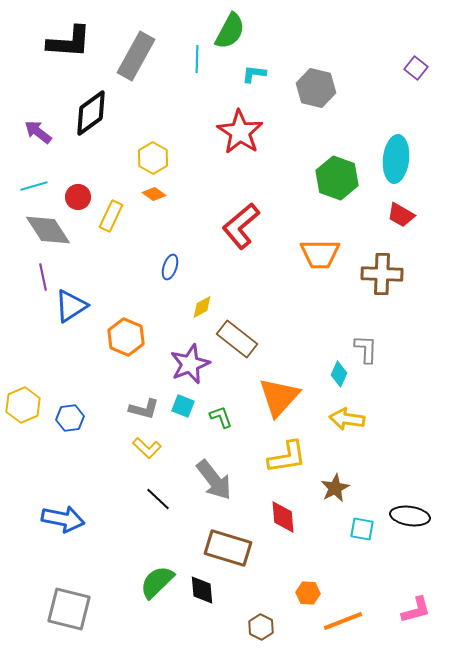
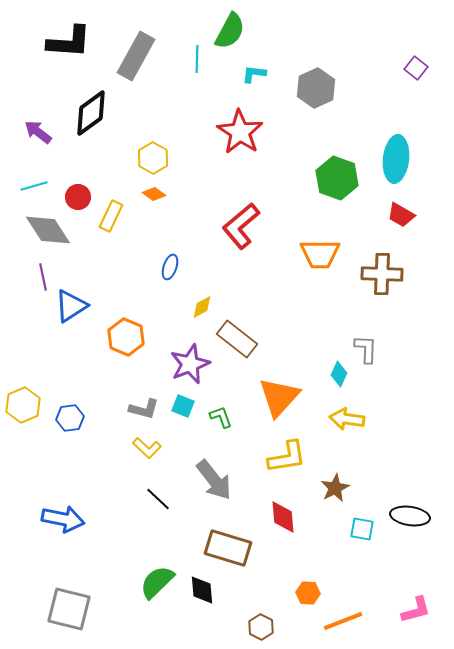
gray hexagon at (316, 88): rotated 21 degrees clockwise
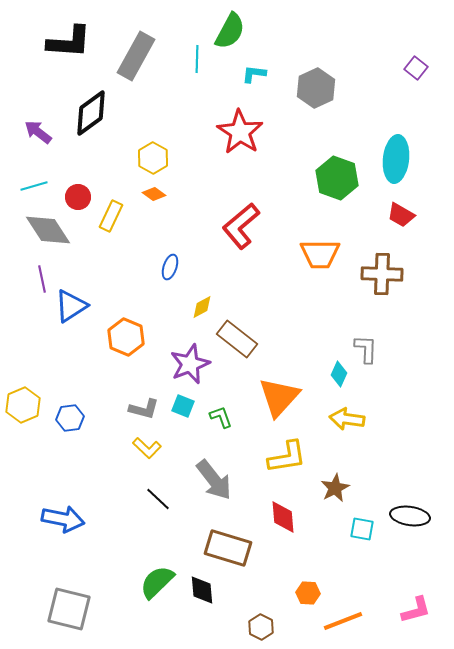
purple line at (43, 277): moved 1 px left, 2 px down
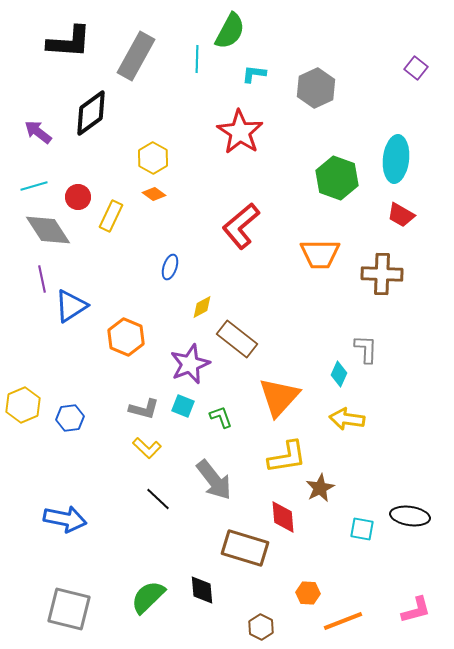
brown star at (335, 488): moved 15 px left
blue arrow at (63, 519): moved 2 px right
brown rectangle at (228, 548): moved 17 px right
green semicircle at (157, 582): moved 9 px left, 15 px down
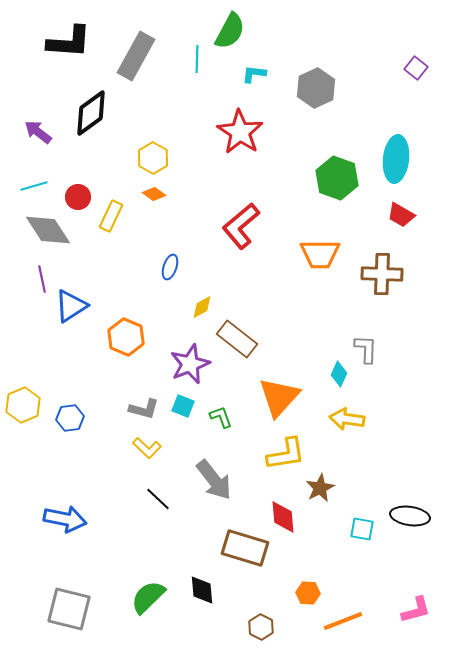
yellow L-shape at (287, 457): moved 1 px left, 3 px up
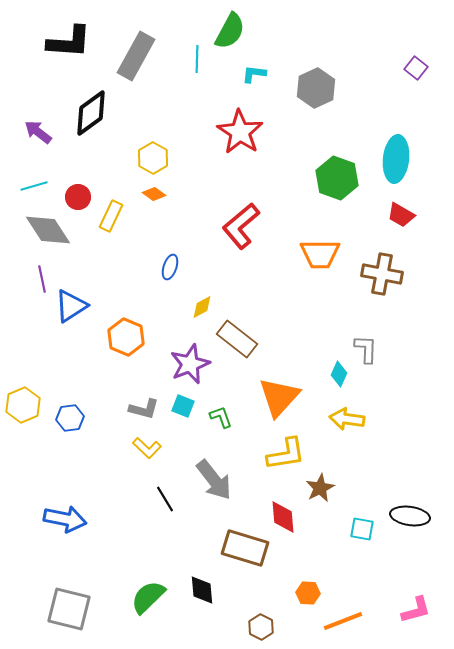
brown cross at (382, 274): rotated 9 degrees clockwise
black line at (158, 499): moved 7 px right; rotated 16 degrees clockwise
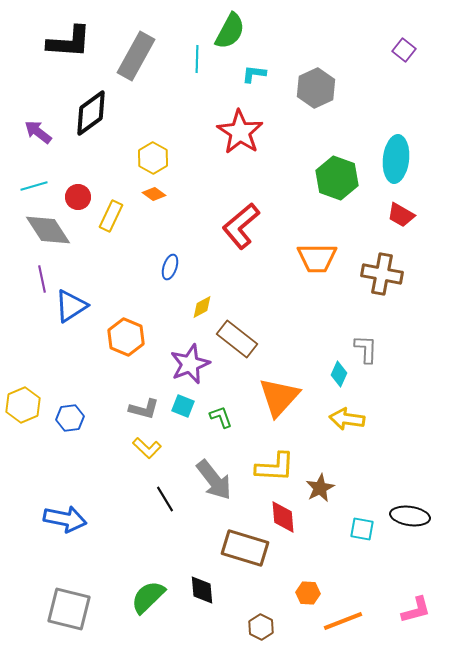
purple square at (416, 68): moved 12 px left, 18 px up
orange trapezoid at (320, 254): moved 3 px left, 4 px down
yellow L-shape at (286, 454): moved 11 px left, 13 px down; rotated 12 degrees clockwise
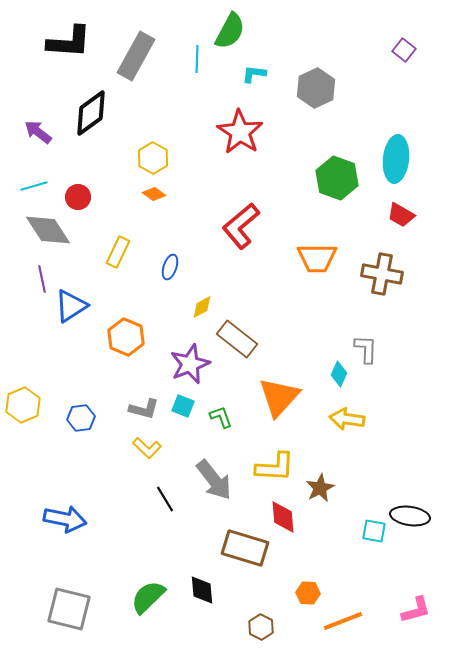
yellow rectangle at (111, 216): moved 7 px right, 36 px down
blue hexagon at (70, 418): moved 11 px right
cyan square at (362, 529): moved 12 px right, 2 px down
